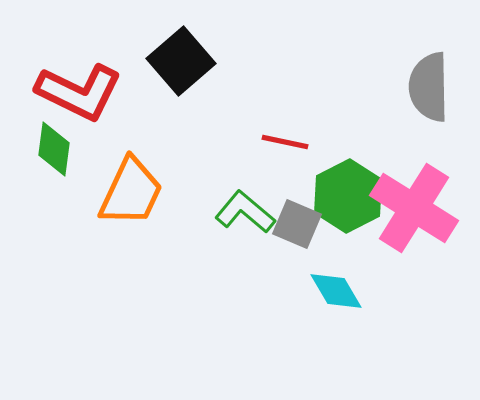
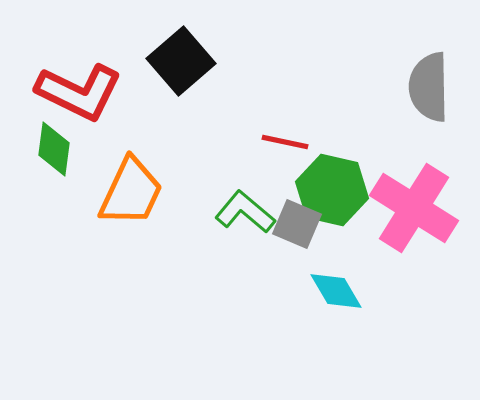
green hexagon: moved 16 px left, 6 px up; rotated 20 degrees counterclockwise
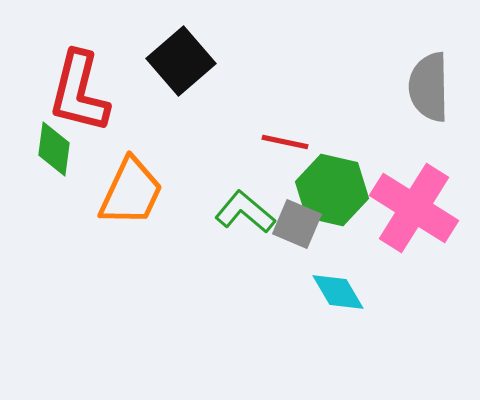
red L-shape: rotated 78 degrees clockwise
cyan diamond: moved 2 px right, 1 px down
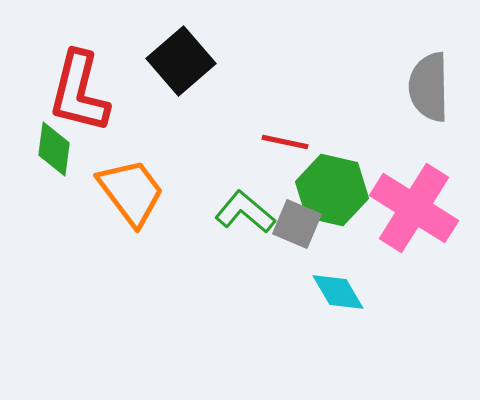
orange trapezoid: rotated 62 degrees counterclockwise
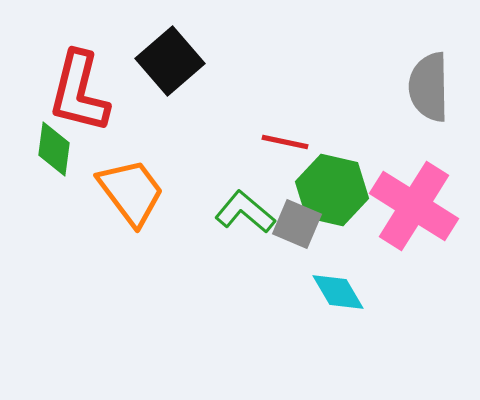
black square: moved 11 px left
pink cross: moved 2 px up
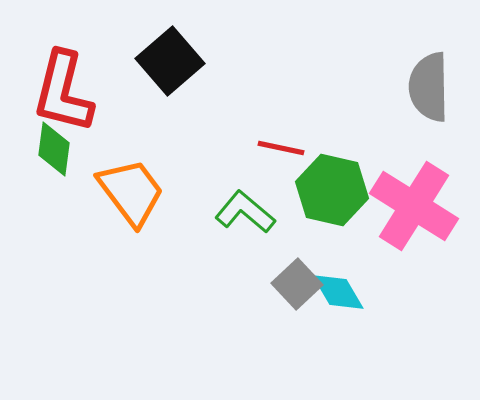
red L-shape: moved 16 px left
red line: moved 4 px left, 6 px down
gray square: moved 60 px down; rotated 24 degrees clockwise
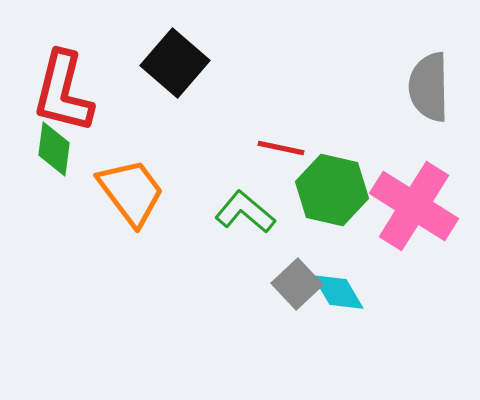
black square: moved 5 px right, 2 px down; rotated 8 degrees counterclockwise
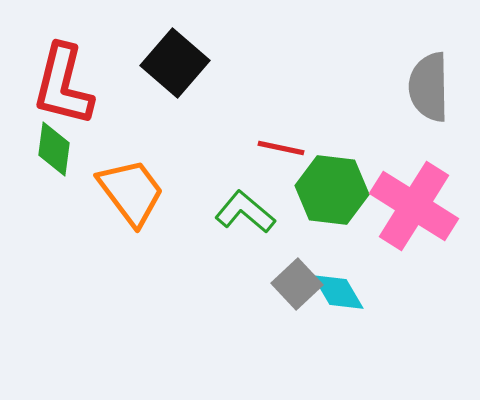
red L-shape: moved 7 px up
green hexagon: rotated 6 degrees counterclockwise
